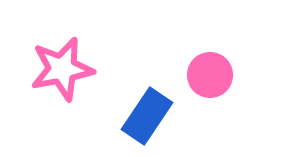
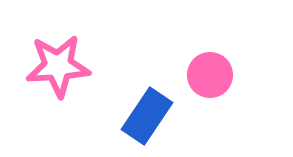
pink star: moved 4 px left, 3 px up; rotated 8 degrees clockwise
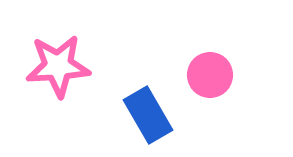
blue rectangle: moved 1 px right, 1 px up; rotated 64 degrees counterclockwise
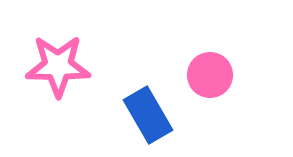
pink star: rotated 4 degrees clockwise
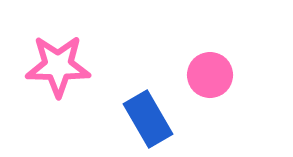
blue rectangle: moved 4 px down
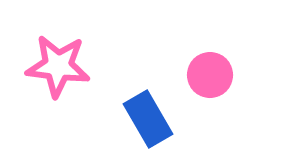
pink star: rotated 6 degrees clockwise
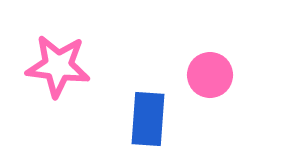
blue rectangle: rotated 34 degrees clockwise
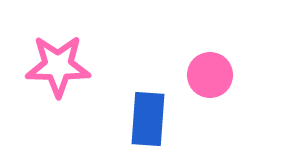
pink star: rotated 6 degrees counterclockwise
